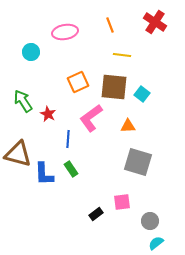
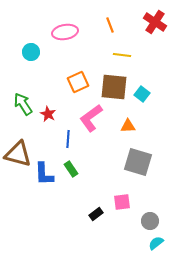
green arrow: moved 3 px down
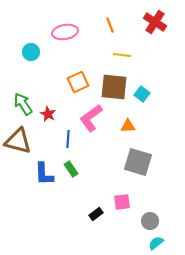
brown triangle: moved 13 px up
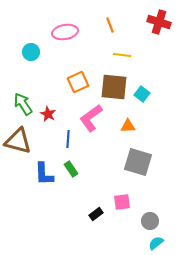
red cross: moved 4 px right; rotated 15 degrees counterclockwise
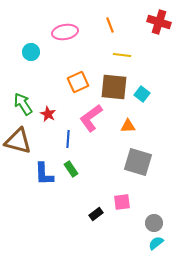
gray circle: moved 4 px right, 2 px down
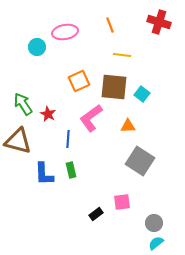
cyan circle: moved 6 px right, 5 px up
orange square: moved 1 px right, 1 px up
gray square: moved 2 px right, 1 px up; rotated 16 degrees clockwise
green rectangle: moved 1 px down; rotated 21 degrees clockwise
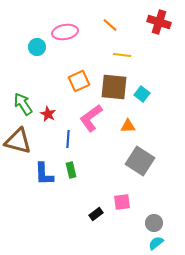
orange line: rotated 28 degrees counterclockwise
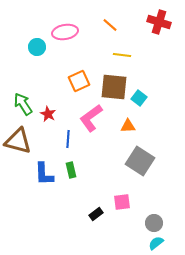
cyan square: moved 3 px left, 4 px down
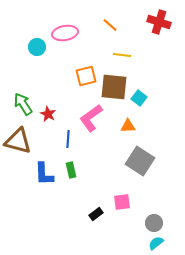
pink ellipse: moved 1 px down
orange square: moved 7 px right, 5 px up; rotated 10 degrees clockwise
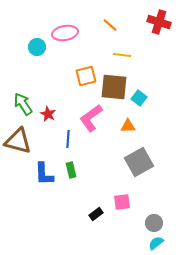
gray square: moved 1 px left, 1 px down; rotated 28 degrees clockwise
